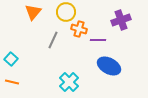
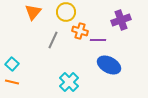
orange cross: moved 1 px right, 2 px down
cyan square: moved 1 px right, 5 px down
blue ellipse: moved 1 px up
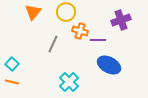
gray line: moved 4 px down
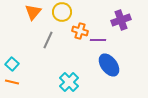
yellow circle: moved 4 px left
gray line: moved 5 px left, 4 px up
blue ellipse: rotated 25 degrees clockwise
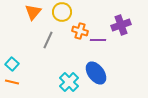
purple cross: moved 5 px down
blue ellipse: moved 13 px left, 8 px down
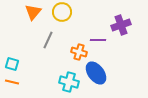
orange cross: moved 1 px left, 21 px down
cyan square: rotated 24 degrees counterclockwise
cyan cross: rotated 30 degrees counterclockwise
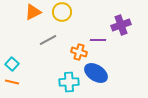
orange triangle: rotated 24 degrees clockwise
gray line: rotated 36 degrees clockwise
cyan square: rotated 24 degrees clockwise
blue ellipse: rotated 20 degrees counterclockwise
cyan cross: rotated 18 degrees counterclockwise
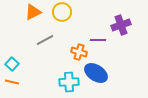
gray line: moved 3 px left
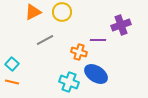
blue ellipse: moved 1 px down
cyan cross: rotated 24 degrees clockwise
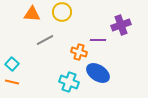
orange triangle: moved 1 px left, 2 px down; rotated 30 degrees clockwise
blue ellipse: moved 2 px right, 1 px up
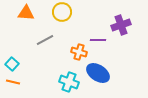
orange triangle: moved 6 px left, 1 px up
orange line: moved 1 px right
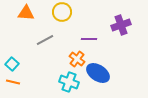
purple line: moved 9 px left, 1 px up
orange cross: moved 2 px left, 7 px down; rotated 21 degrees clockwise
